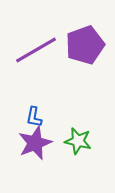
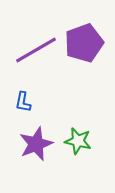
purple pentagon: moved 1 px left, 2 px up
blue L-shape: moved 11 px left, 15 px up
purple star: moved 1 px right, 1 px down
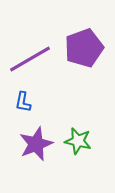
purple pentagon: moved 5 px down
purple line: moved 6 px left, 9 px down
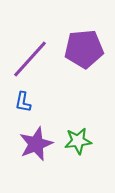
purple pentagon: moved 1 px down; rotated 15 degrees clockwise
purple line: rotated 18 degrees counterclockwise
green star: rotated 20 degrees counterclockwise
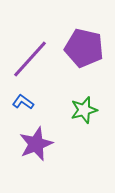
purple pentagon: moved 1 px up; rotated 18 degrees clockwise
blue L-shape: rotated 115 degrees clockwise
green star: moved 6 px right, 31 px up; rotated 8 degrees counterclockwise
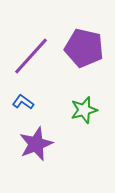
purple line: moved 1 px right, 3 px up
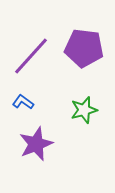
purple pentagon: rotated 6 degrees counterclockwise
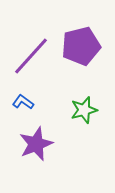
purple pentagon: moved 3 px left, 2 px up; rotated 21 degrees counterclockwise
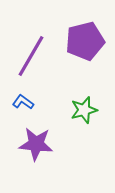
purple pentagon: moved 4 px right, 5 px up
purple line: rotated 12 degrees counterclockwise
purple star: rotated 28 degrees clockwise
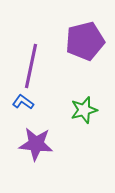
purple line: moved 10 px down; rotated 18 degrees counterclockwise
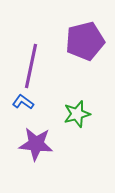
green star: moved 7 px left, 4 px down
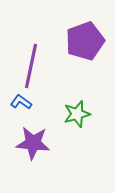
purple pentagon: rotated 6 degrees counterclockwise
blue L-shape: moved 2 px left
purple star: moved 3 px left, 1 px up
